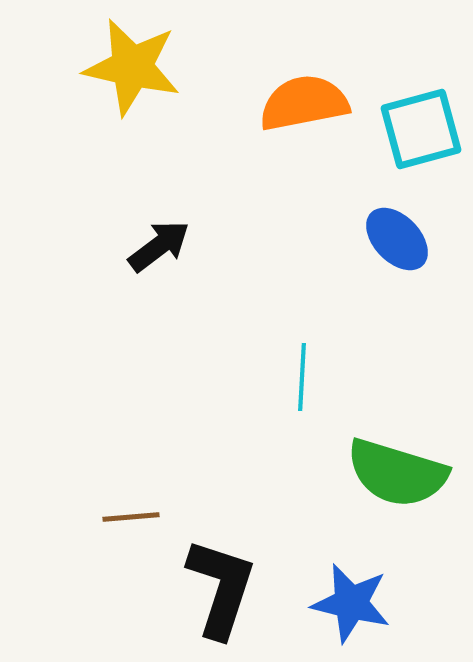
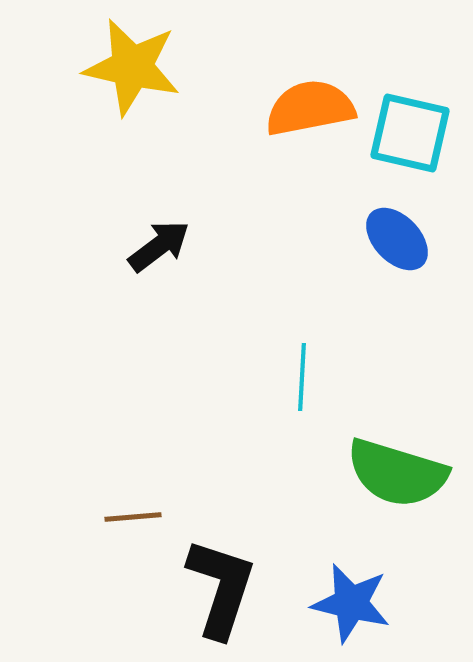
orange semicircle: moved 6 px right, 5 px down
cyan square: moved 11 px left, 4 px down; rotated 28 degrees clockwise
brown line: moved 2 px right
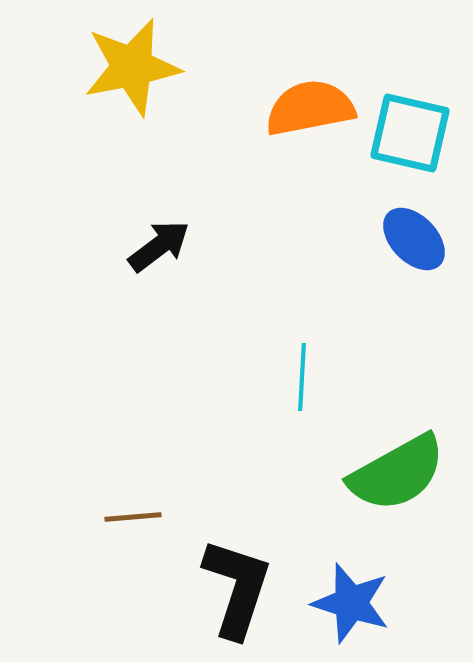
yellow star: rotated 24 degrees counterclockwise
blue ellipse: moved 17 px right
green semicircle: rotated 46 degrees counterclockwise
black L-shape: moved 16 px right
blue star: rotated 4 degrees clockwise
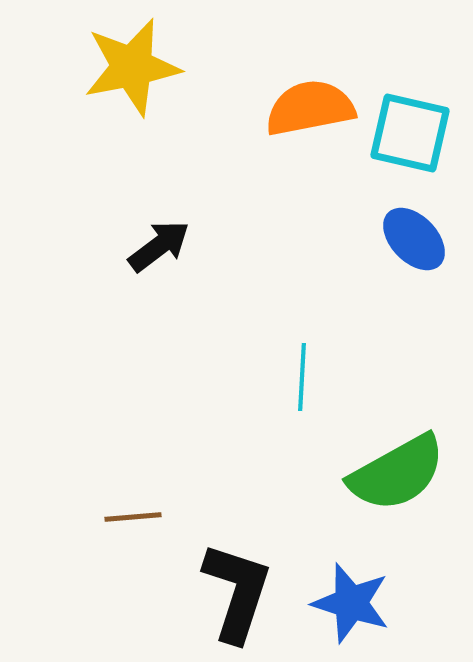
black L-shape: moved 4 px down
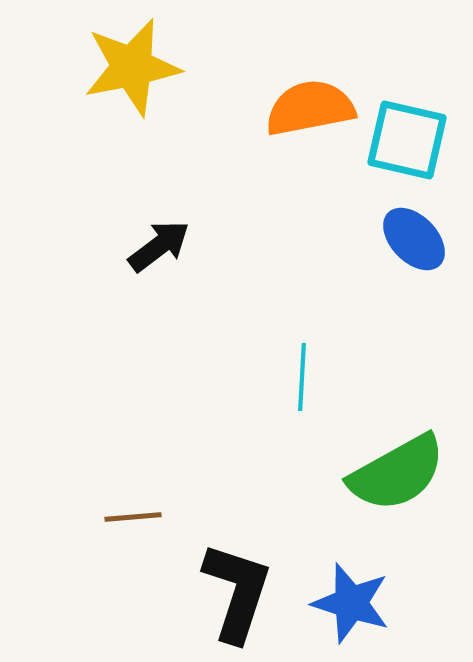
cyan square: moved 3 px left, 7 px down
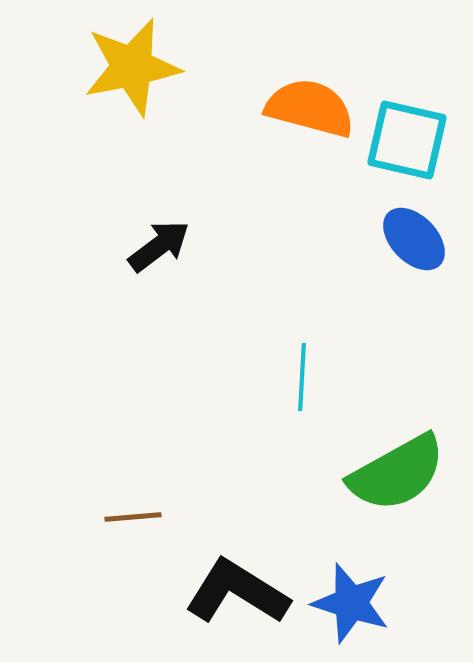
orange semicircle: rotated 26 degrees clockwise
black L-shape: rotated 76 degrees counterclockwise
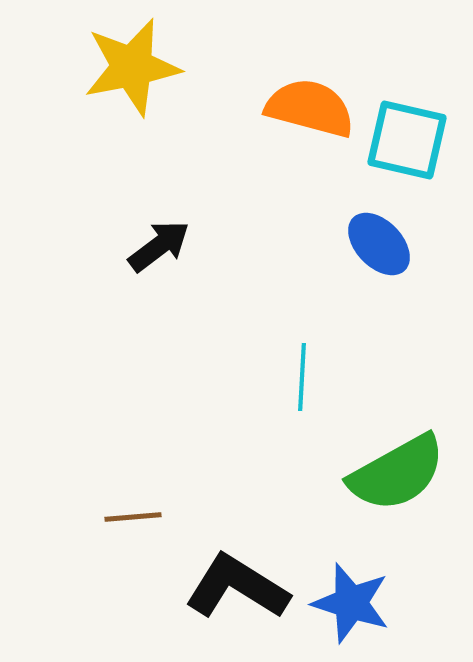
blue ellipse: moved 35 px left, 5 px down
black L-shape: moved 5 px up
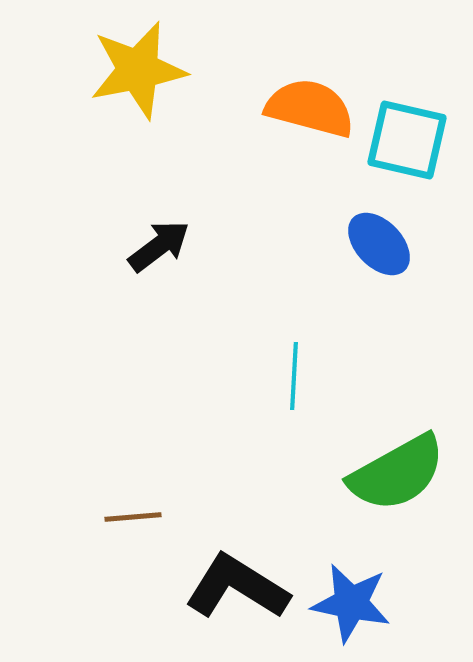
yellow star: moved 6 px right, 3 px down
cyan line: moved 8 px left, 1 px up
blue star: rotated 6 degrees counterclockwise
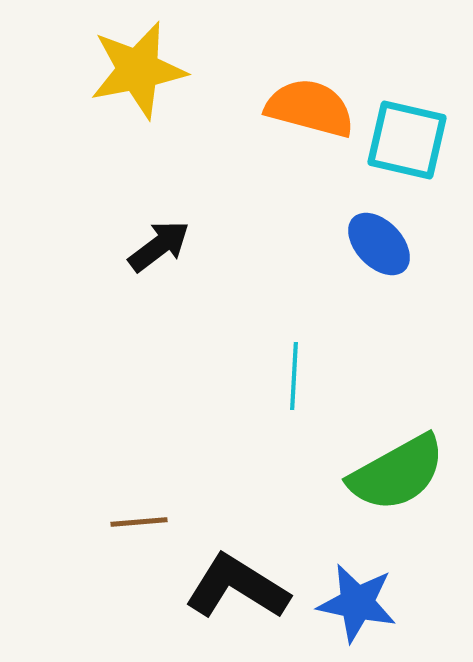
brown line: moved 6 px right, 5 px down
blue star: moved 6 px right
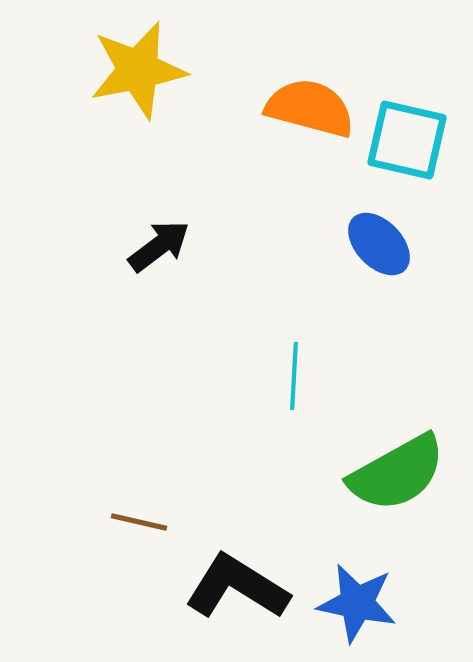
brown line: rotated 18 degrees clockwise
